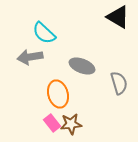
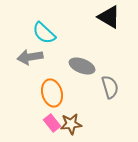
black triangle: moved 9 px left
gray semicircle: moved 9 px left, 4 px down
orange ellipse: moved 6 px left, 1 px up
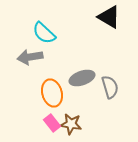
gray ellipse: moved 12 px down; rotated 40 degrees counterclockwise
brown star: rotated 15 degrees clockwise
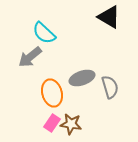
gray arrow: rotated 30 degrees counterclockwise
pink rectangle: rotated 72 degrees clockwise
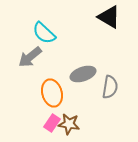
gray ellipse: moved 1 px right, 4 px up
gray semicircle: rotated 25 degrees clockwise
brown star: moved 2 px left
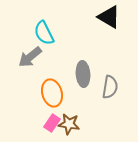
cyan semicircle: rotated 20 degrees clockwise
gray ellipse: rotated 75 degrees counterclockwise
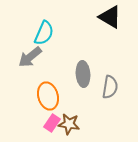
black triangle: moved 1 px right
cyan semicircle: rotated 130 degrees counterclockwise
orange ellipse: moved 4 px left, 3 px down
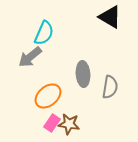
orange ellipse: rotated 64 degrees clockwise
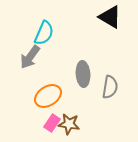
gray arrow: rotated 15 degrees counterclockwise
orange ellipse: rotated 8 degrees clockwise
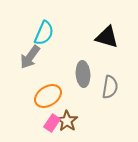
black triangle: moved 3 px left, 20 px down; rotated 15 degrees counterclockwise
brown star: moved 2 px left, 3 px up; rotated 25 degrees clockwise
